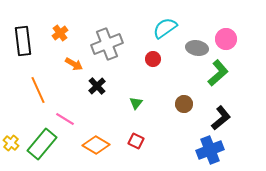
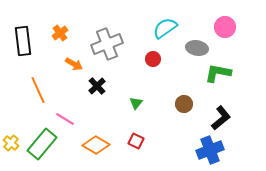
pink circle: moved 1 px left, 12 px up
green L-shape: rotated 128 degrees counterclockwise
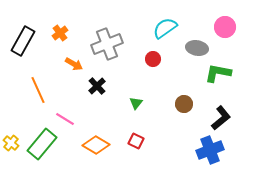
black rectangle: rotated 36 degrees clockwise
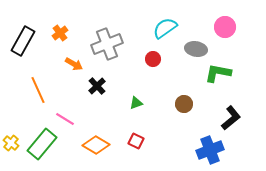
gray ellipse: moved 1 px left, 1 px down
green triangle: rotated 32 degrees clockwise
black L-shape: moved 10 px right
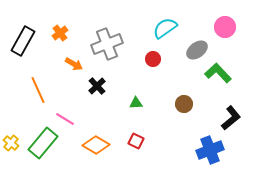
gray ellipse: moved 1 px right, 1 px down; rotated 45 degrees counterclockwise
green L-shape: rotated 36 degrees clockwise
green triangle: rotated 16 degrees clockwise
green rectangle: moved 1 px right, 1 px up
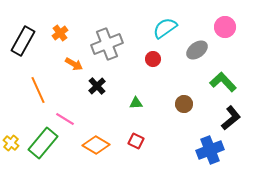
green L-shape: moved 5 px right, 9 px down
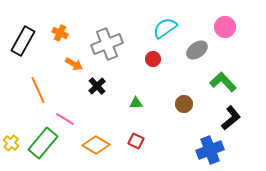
orange cross: rotated 28 degrees counterclockwise
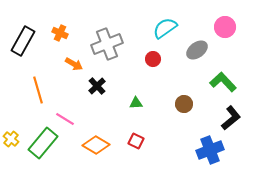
orange line: rotated 8 degrees clockwise
yellow cross: moved 4 px up
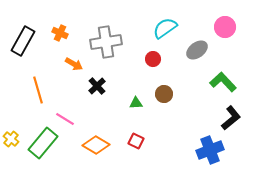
gray cross: moved 1 px left, 2 px up; rotated 12 degrees clockwise
brown circle: moved 20 px left, 10 px up
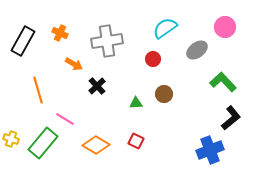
gray cross: moved 1 px right, 1 px up
yellow cross: rotated 21 degrees counterclockwise
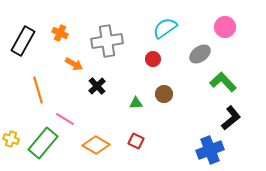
gray ellipse: moved 3 px right, 4 px down
